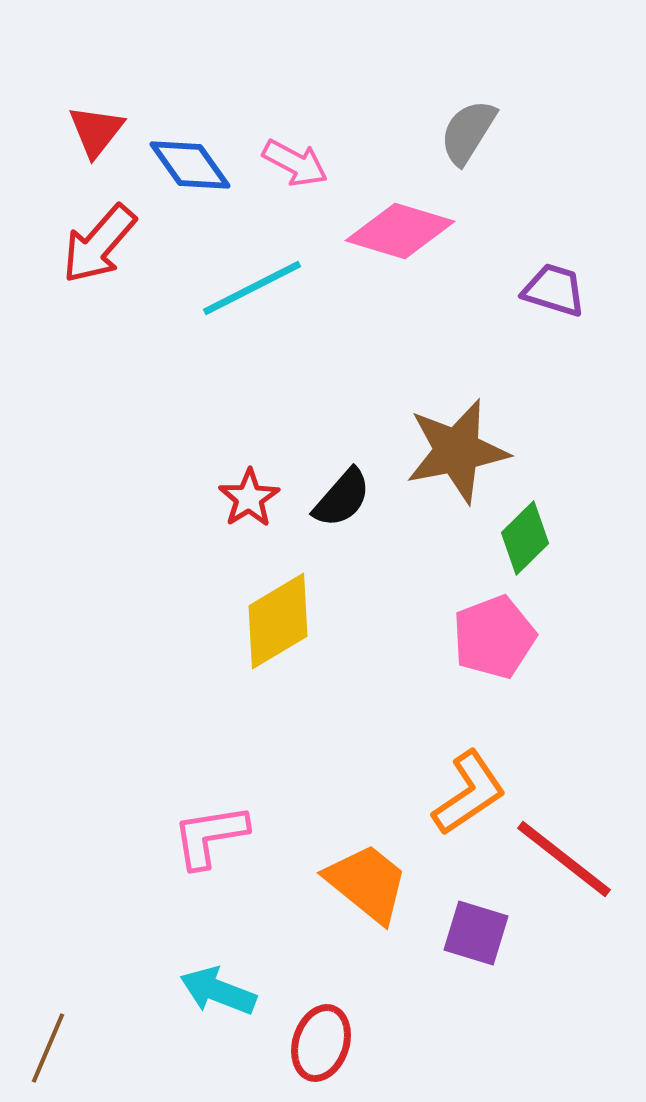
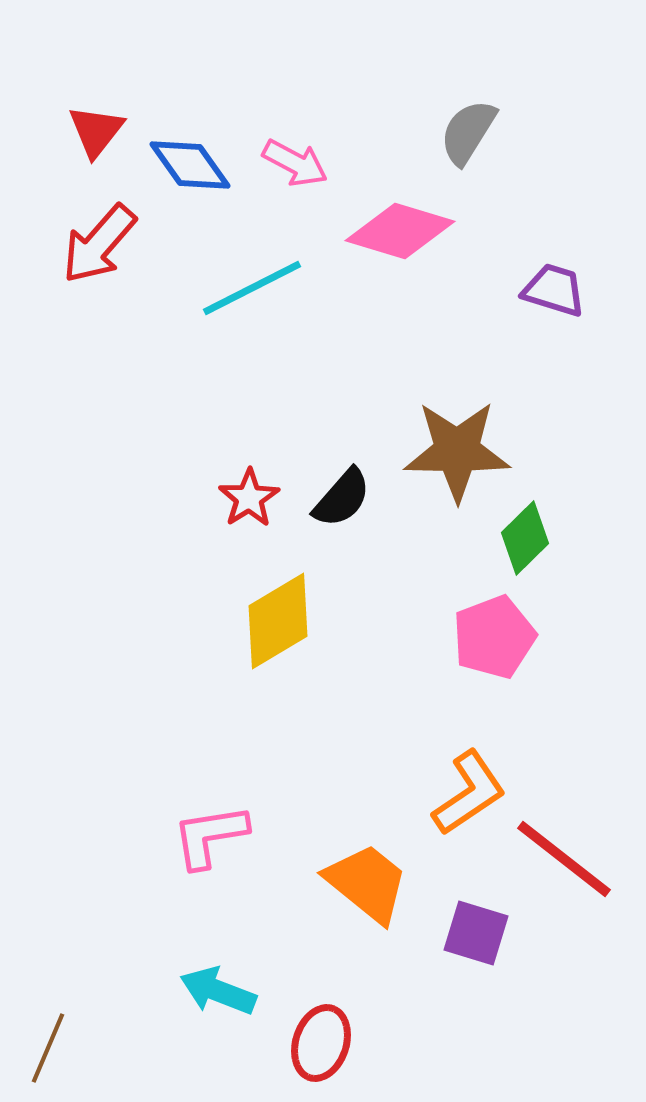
brown star: rotated 12 degrees clockwise
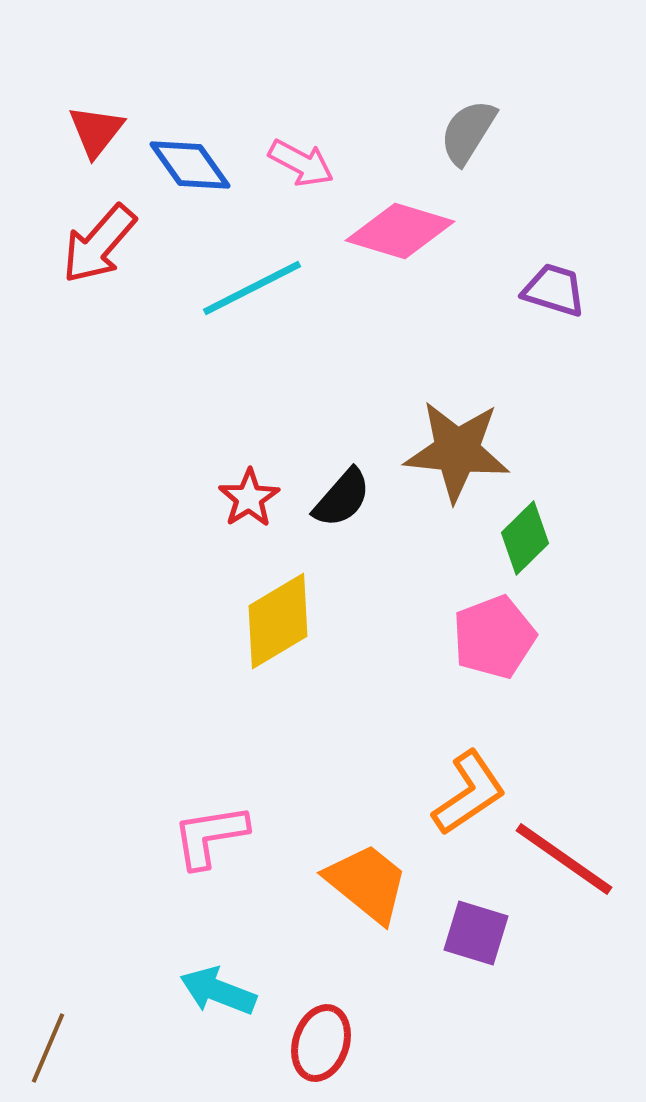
pink arrow: moved 6 px right
brown star: rotated 5 degrees clockwise
red line: rotated 3 degrees counterclockwise
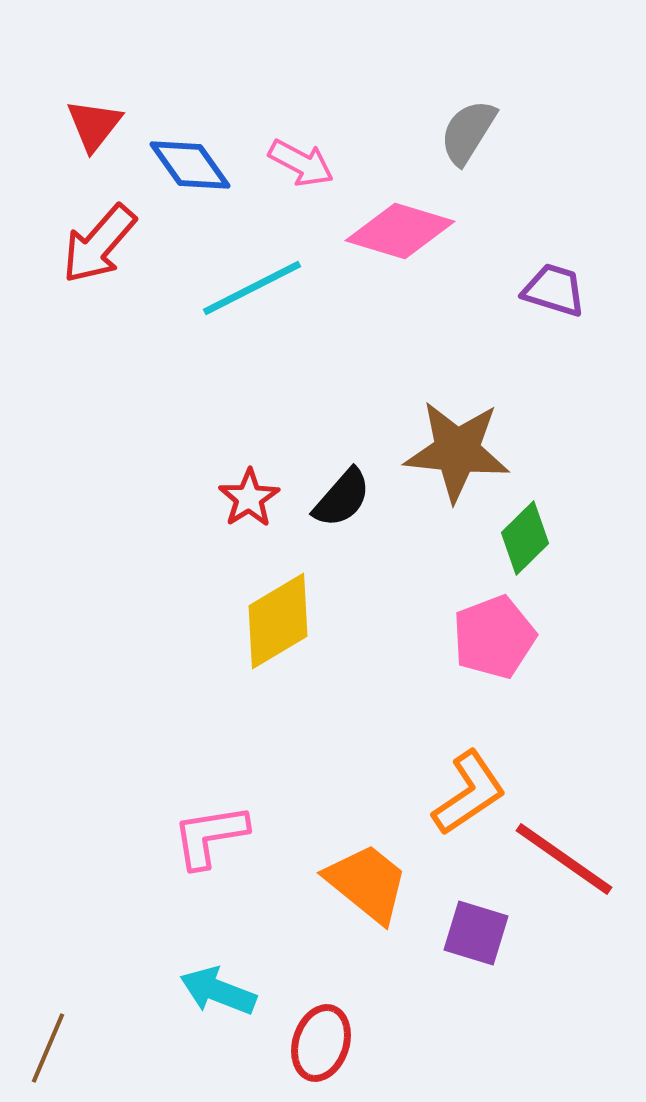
red triangle: moved 2 px left, 6 px up
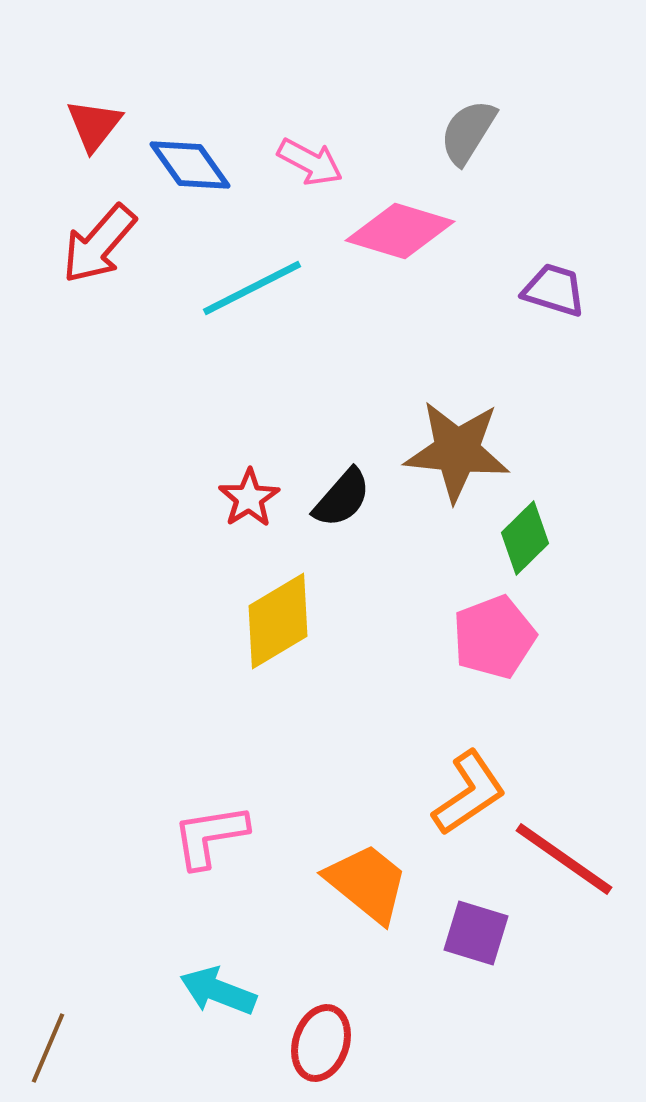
pink arrow: moved 9 px right, 1 px up
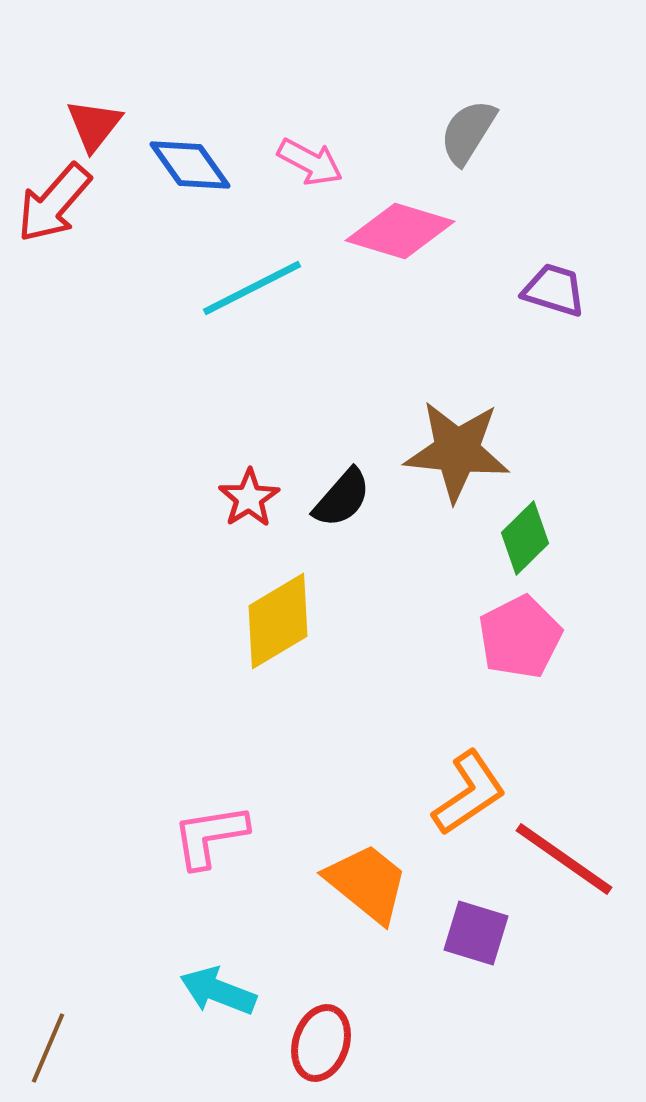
red arrow: moved 45 px left, 41 px up
pink pentagon: moved 26 px right; rotated 6 degrees counterclockwise
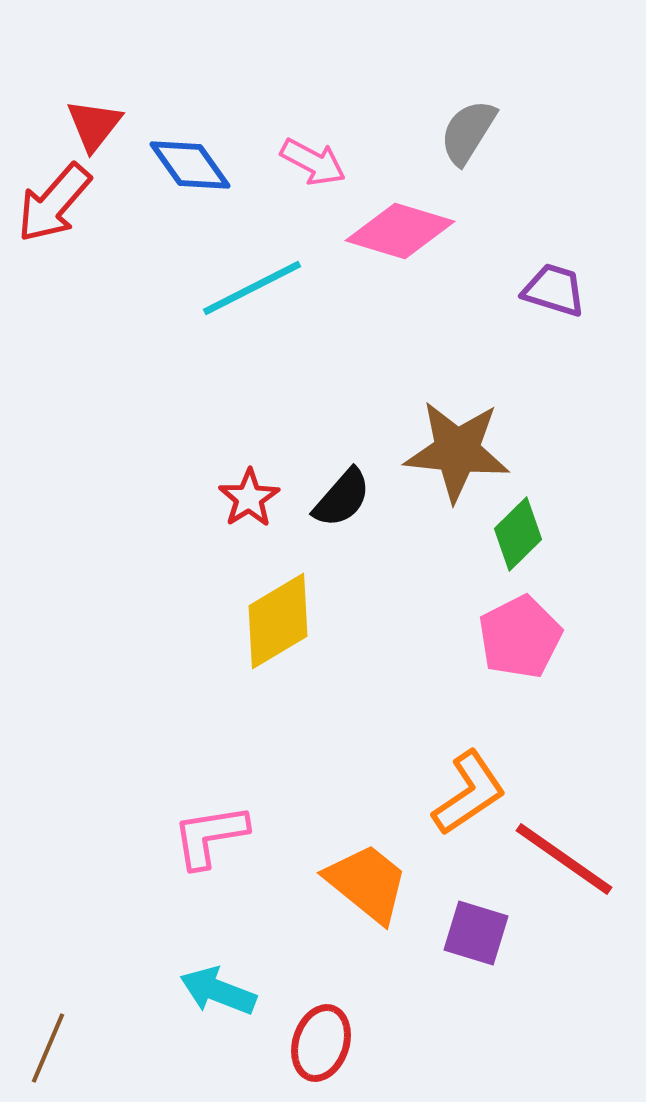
pink arrow: moved 3 px right
green diamond: moved 7 px left, 4 px up
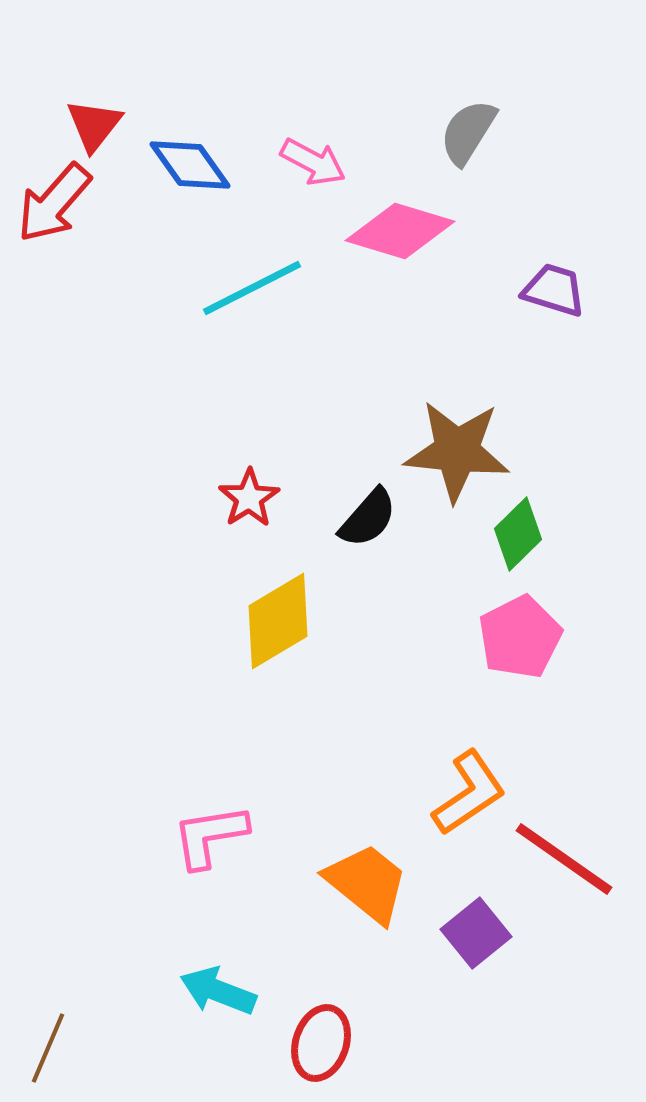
black semicircle: moved 26 px right, 20 px down
purple square: rotated 34 degrees clockwise
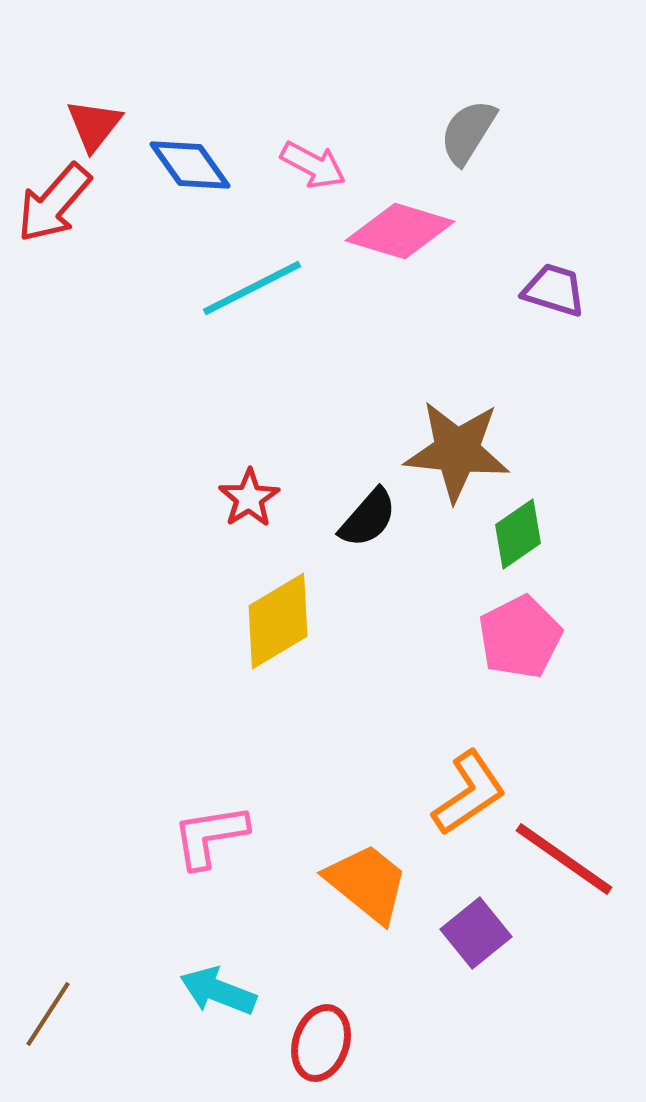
pink arrow: moved 3 px down
green diamond: rotated 10 degrees clockwise
brown line: moved 34 px up; rotated 10 degrees clockwise
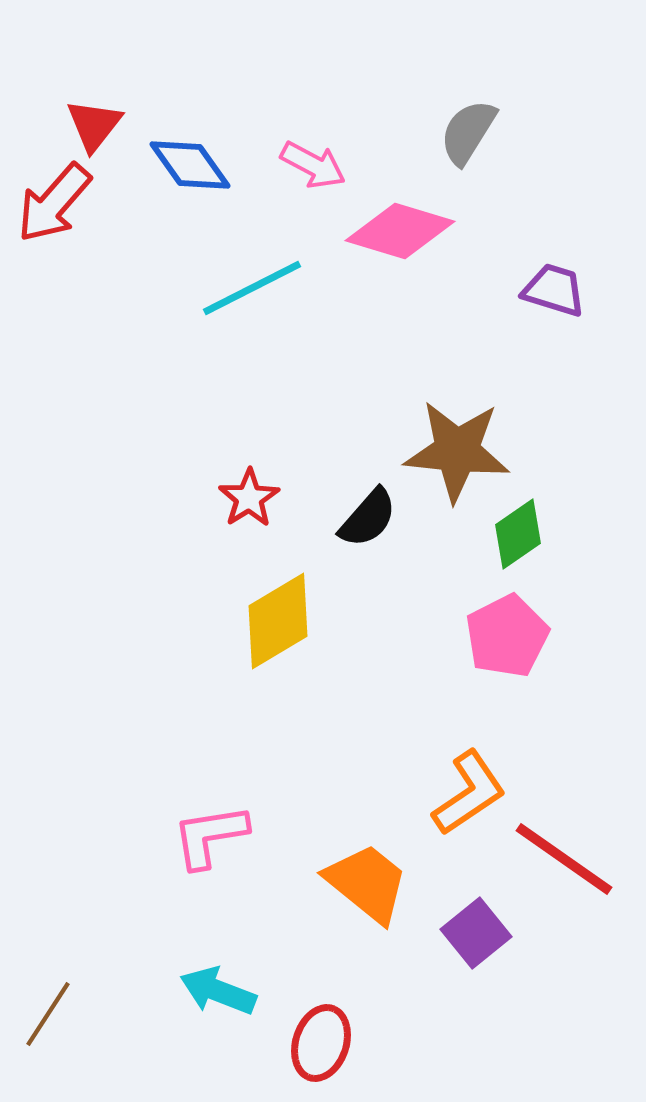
pink pentagon: moved 13 px left, 1 px up
